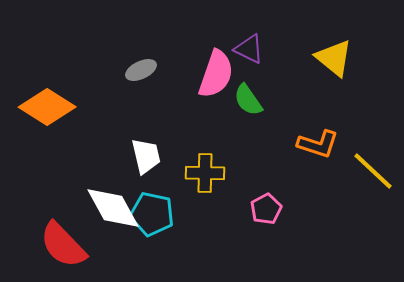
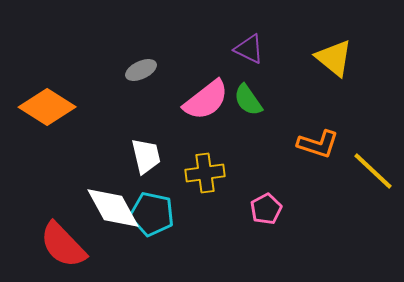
pink semicircle: moved 10 px left, 26 px down; rotated 33 degrees clockwise
yellow cross: rotated 9 degrees counterclockwise
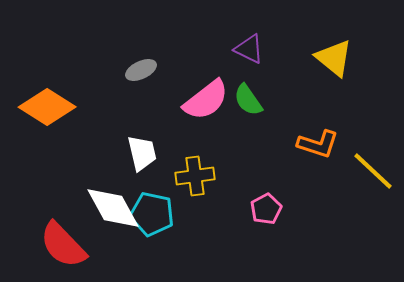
white trapezoid: moved 4 px left, 3 px up
yellow cross: moved 10 px left, 3 px down
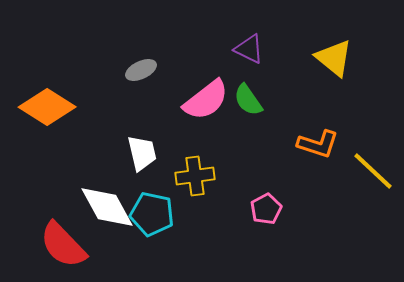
white diamond: moved 6 px left, 1 px up
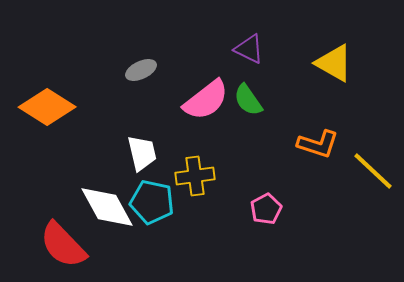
yellow triangle: moved 5 px down; rotated 9 degrees counterclockwise
cyan pentagon: moved 12 px up
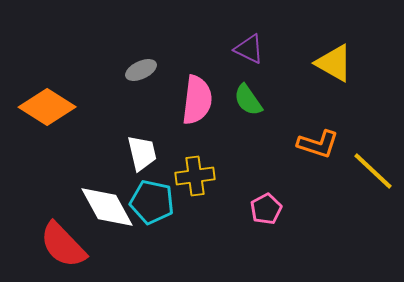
pink semicircle: moved 9 px left; rotated 45 degrees counterclockwise
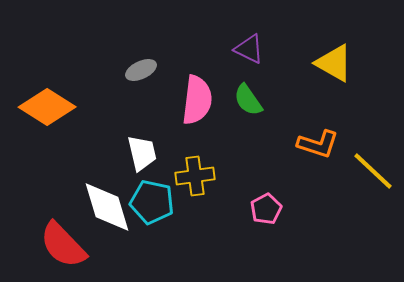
white diamond: rotated 12 degrees clockwise
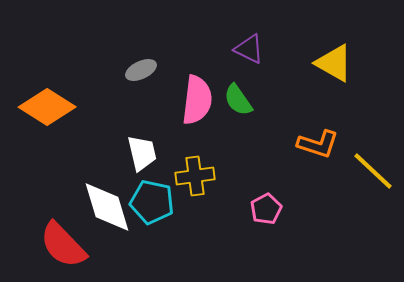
green semicircle: moved 10 px left
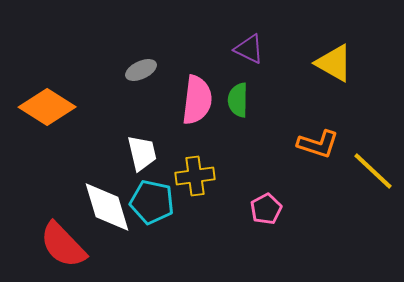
green semicircle: rotated 36 degrees clockwise
